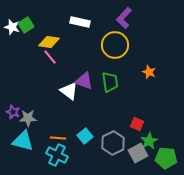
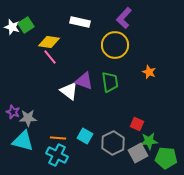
cyan square: rotated 21 degrees counterclockwise
green star: rotated 24 degrees clockwise
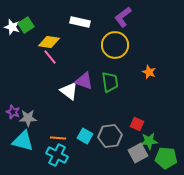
purple L-shape: moved 1 px left, 1 px up; rotated 10 degrees clockwise
gray hexagon: moved 3 px left, 7 px up; rotated 20 degrees clockwise
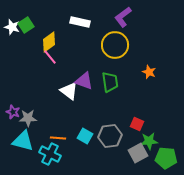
yellow diamond: rotated 45 degrees counterclockwise
cyan cross: moved 7 px left, 1 px up
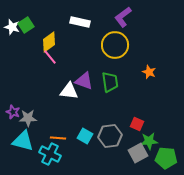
white triangle: rotated 30 degrees counterclockwise
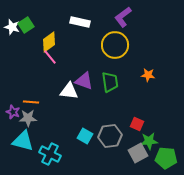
orange star: moved 1 px left, 3 px down; rotated 16 degrees counterclockwise
orange line: moved 27 px left, 36 px up
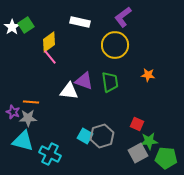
white star: rotated 21 degrees clockwise
gray hexagon: moved 8 px left; rotated 10 degrees counterclockwise
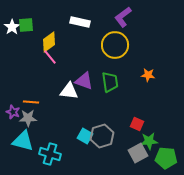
green square: rotated 28 degrees clockwise
cyan cross: rotated 10 degrees counterclockwise
